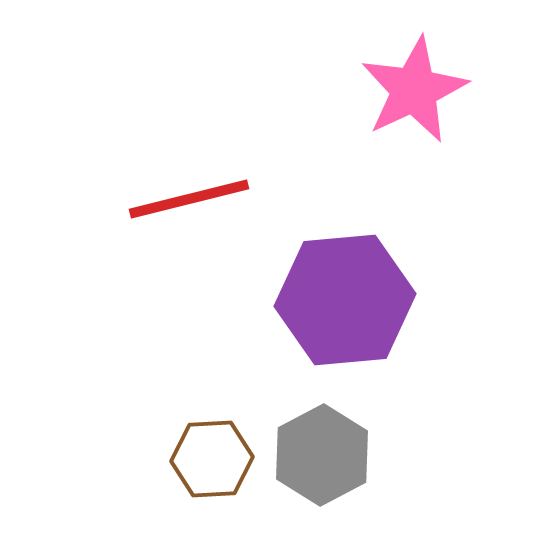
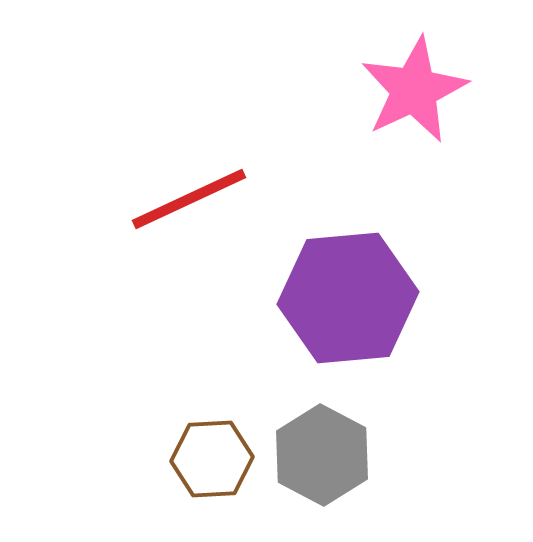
red line: rotated 11 degrees counterclockwise
purple hexagon: moved 3 px right, 2 px up
gray hexagon: rotated 4 degrees counterclockwise
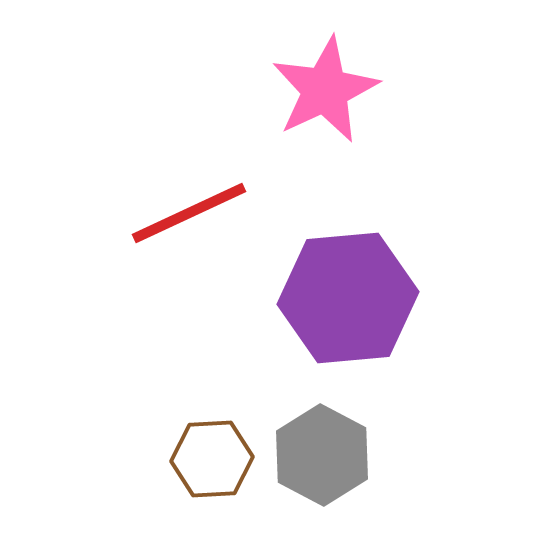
pink star: moved 89 px left
red line: moved 14 px down
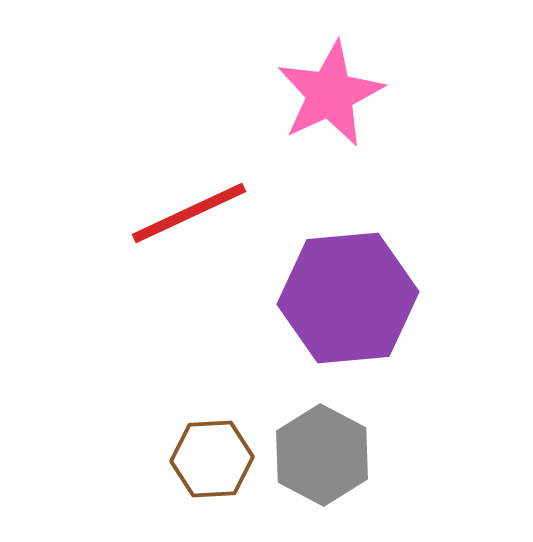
pink star: moved 5 px right, 4 px down
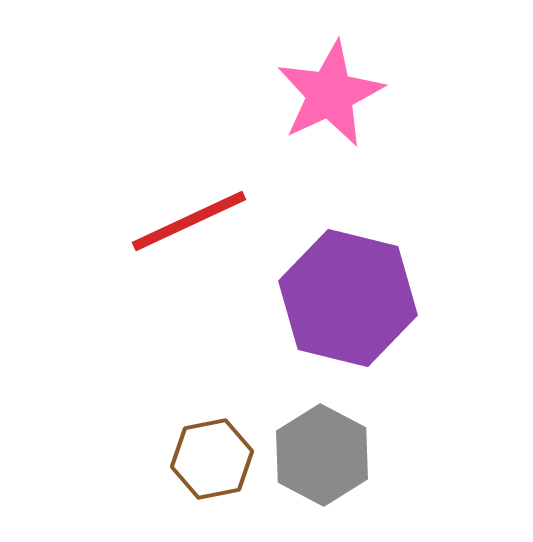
red line: moved 8 px down
purple hexagon: rotated 19 degrees clockwise
brown hexagon: rotated 8 degrees counterclockwise
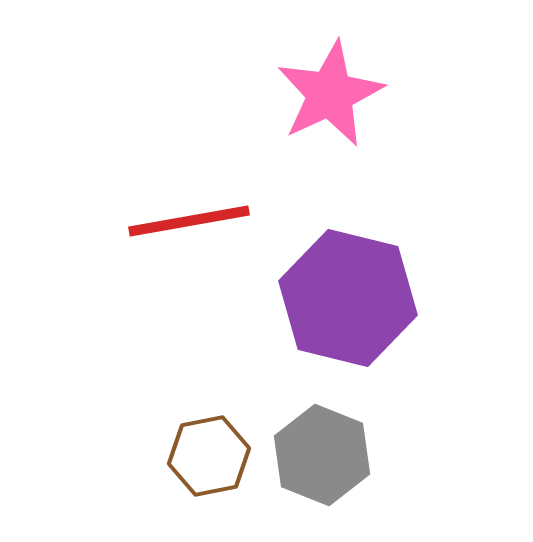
red line: rotated 15 degrees clockwise
gray hexagon: rotated 6 degrees counterclockwise
brown hexagon: moved 3 px left, 3 px up
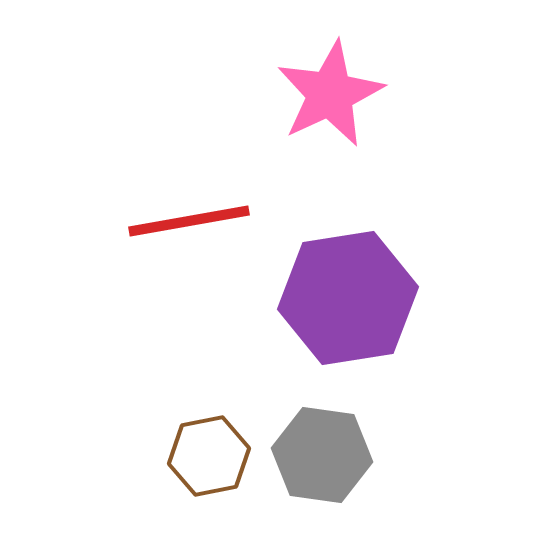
purple hexagon: rotated 23 degrees counterclockwise
gray hexagon: rotated 14 degrees counterclockwise
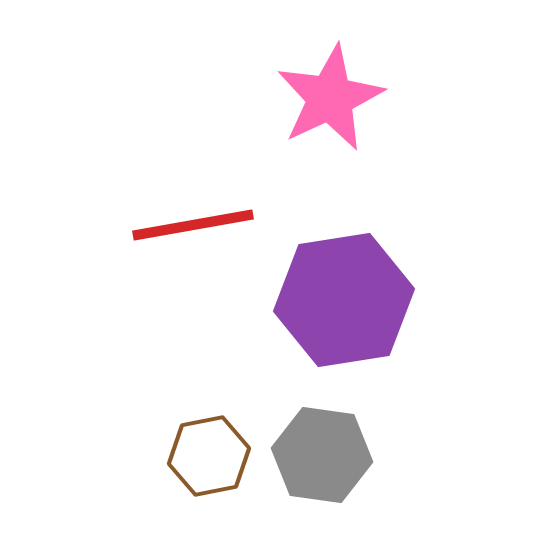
pink star: moved 4 px down
red line: moved 4 px right, 4 px down
purple hexagon: moved 4 px left, 2 px down
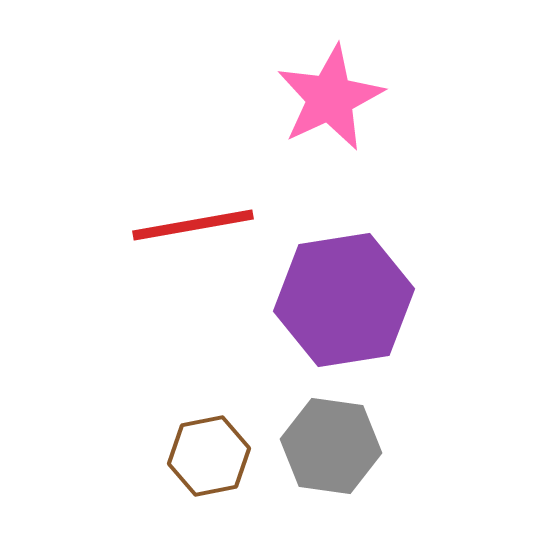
gray hexagon: moved 9 px right, 9 px up
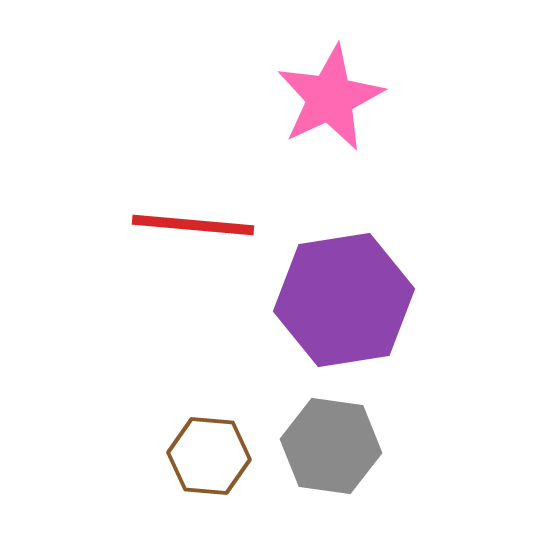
red line: rotated 15 degrees clockwise
brown hexagon: rotated 16 degrees clockwise
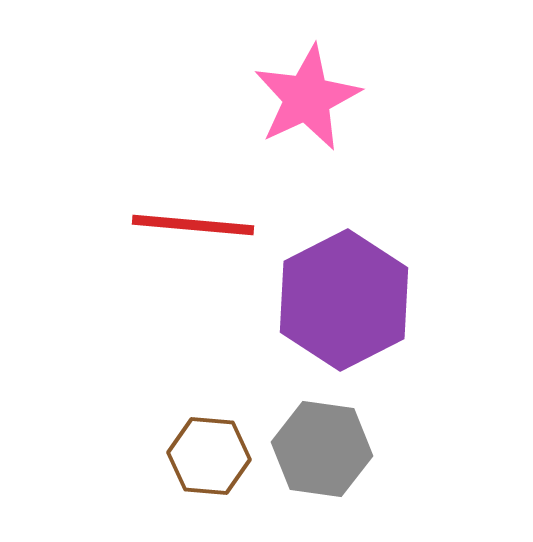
pink star: moved 23 px left
purple hexagon: rotated 18 degrees counterclockwise
gray hexagon: moved 9 px left, 3 px down
